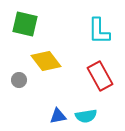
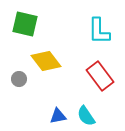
red rectangle: rotated 8 degrees counterclockwise
gray circle: moved 1 px up
cyan semicircle: rotated 65 degrees clockwise
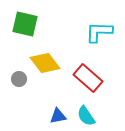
cyan L-shape: moved 1 px down; rotated 92 degrees clockwise
yellow diamond: moved 1 px left, 2 px down
red rectangle: moved 12 px left, 2 px down; rotated 12 degrees counterclockwise
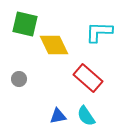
yellow diamond: moved 9 px right, 18 px up; rotated 12 degrees clockwise
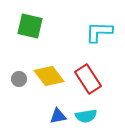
green square: moved 5 px right, 2 px down
yellow diamond: moved 5 px left, 31 px down; rotated 12 degrees counterclockwise
red rectangle: moved 1 px down; rotated 16 degrees clockwise
cyan semicircle: rotated 65 degrees counterclockwise
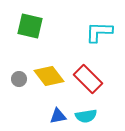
red rectangle: rotated 12 degrees counterclockwise
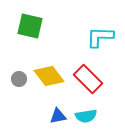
cyan L-shape: moved 1 px right, 5 px down
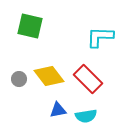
blue triangle: moved 6 px up
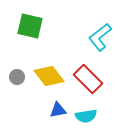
cyan L-shape: rotated 40 degrees counterclockwise
gray circle: moved 2 px left, 2 px up
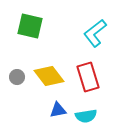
cyan L-shape: moved 5 px left, 4 px up
red rectangle: moved 2 px up; rotated 28 degrees clockwise
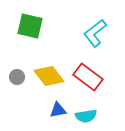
red rectangle: rotated 36 degrees counterclockwise
